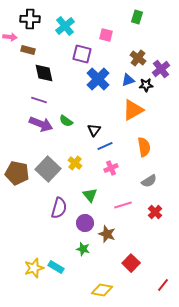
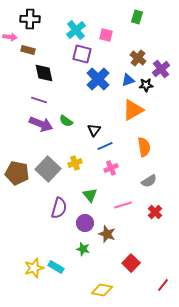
cyan cross: moved 11 px right, 4 px down
yellow cross: rotated 32 degrees clockwise
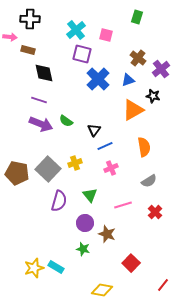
black star: moved 7 px right, 11 px down; rotated 16 degrees clockwise
purple semicircle: moved 7 px up
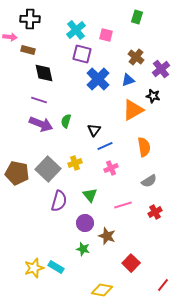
brown cross: moved 2 px left, 1 px up
green semicircle: rotated 72 degrees clockwise
red cross: rotated 16 degrees clockwise
brown star: moved 2 px down
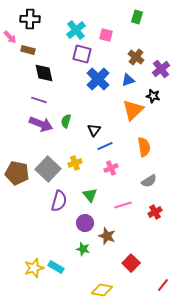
pink arrow: rotated 40 degrees clockwise
orange triangle: rotated 15 degrees counterclockwise
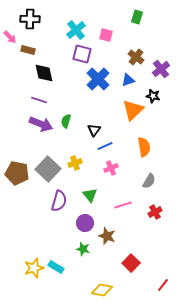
gray semicircle: rotated 28 degrees counterclockwise
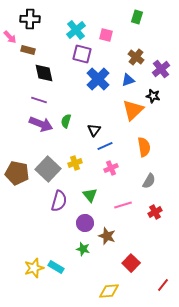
yellow diamond: moved 7 px right, 1 px down; rotated 15 degrees counterclockwise
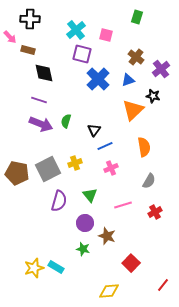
gray square: rotated 20 degrees clockwise
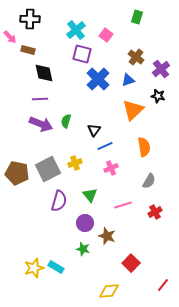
pink square: rotated 24 degrees clockwise
black star: moved 5 px right
purple line: moved 1 px right, 1 px up; rotated 21 degrees counterclockwise
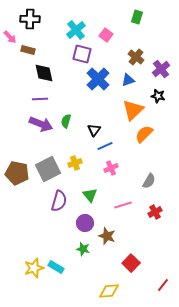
orange semicircle: moved 13 px up; rotated 126 degrees counterclockwise
